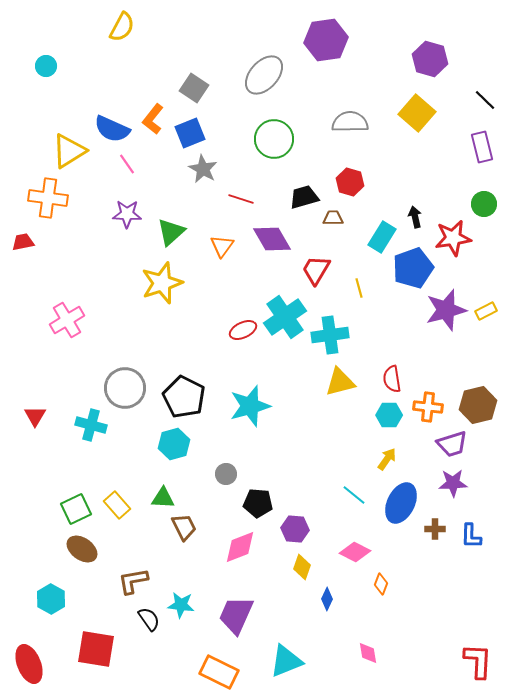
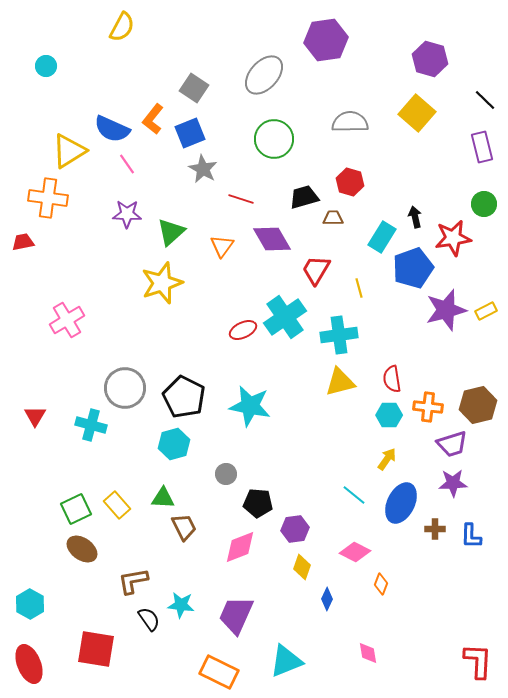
cyan cross at (330, 335): moved 9 px right
cyan star at (250, 406): rotated 27 degrees clockwise
purple hexagon at (295, 529): rotated 12 degrees counterclockwise
cyan hexagon at (51, 599): moved 21 px left, 5 px down
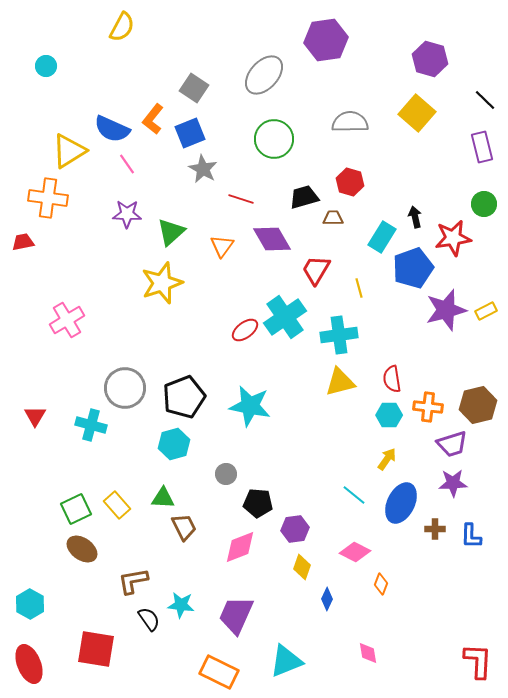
red ellipse at (243, 330): moved 2 px right; rotated 12 degrees counterclockwise
black pentagon at (184, 397): rotated 24 degrees clockwise
